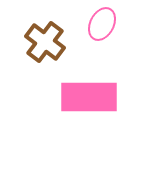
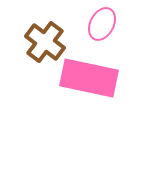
pink rectangle: moved 19 px up; rotated 12 degrees clockwise
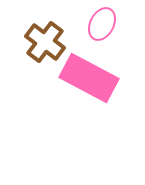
pink rectangle: rotated 16 degrees clockwise
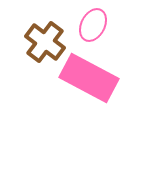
pink ellipse: moved 9 px left, 1 px down
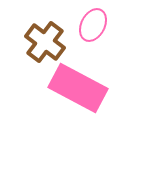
pink rectangle: moved 11 px left, 10 px down
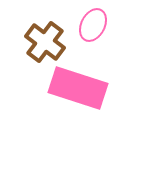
pink rectangle: rotated 10 degrees counterclockwise
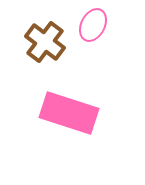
pink rectangle: moved 9 px left, 25 px down
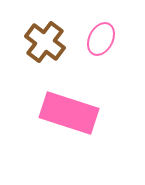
pink ellipse: moved 8 px right, 14 px down
